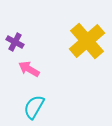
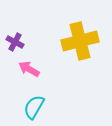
yellow cross: moved 7 px left; rotated 27 degrees clockwise
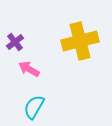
purple cross: rotated 24 degrees clockwise
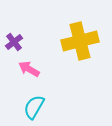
purple cross: moved 1 px left
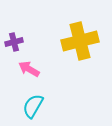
purple cross: rotated 24 degrees clockwise
cyan semicircle: moved 1 px left, 1 px up
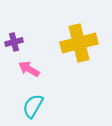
yellow cross: moved 1 px left, 2 px down
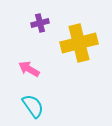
purple cross: moved 26 px right, 19 px up
cyan semicircle: rotated 115 degrees clockwise
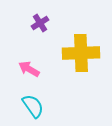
purple cross: rotated 18 degrees counterclockwise
yellow cross: moved 2 px right, 10 px down; rotated 12 degrees clockwise
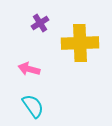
yellow cross: moved 1 px left, 10 px up
pink arrow: rotated 15 degrees counterclockwise
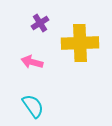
pink arrow: moved 3 px right, 7 px up
